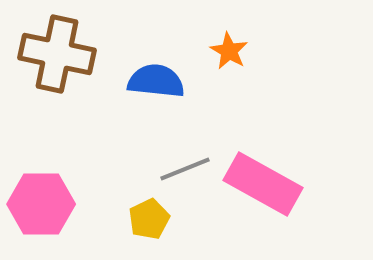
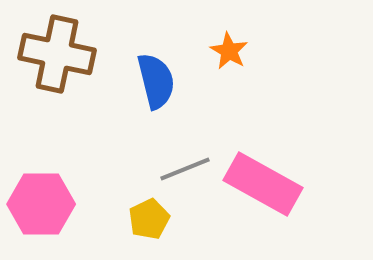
blue semicircle: rotated 70 degrees clockwise
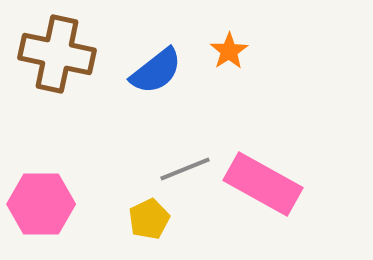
orange star: rotated 9 degrees clockwise
blue semicircle: moved 10 px up; rotated 66 degrees clockwise
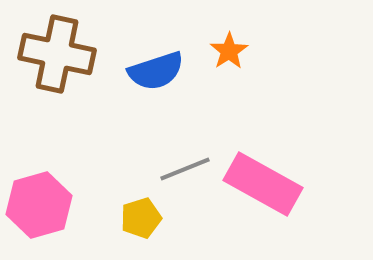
blue semicircle: rotated 20 degrees clockwise
pink hexagon: moved 2 px left, 1 px down; rotated 16 degrees counterclockwise
yellow pentagon: moved 8 px left, 1 px up; rotated 9 degrees clockwise
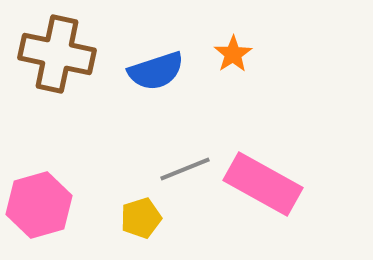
orange star: moved 4 px right, 3 px down
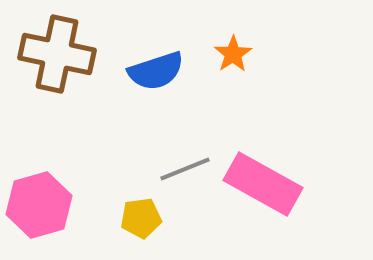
yellow pentagon: rotated 9 degrees clockwise
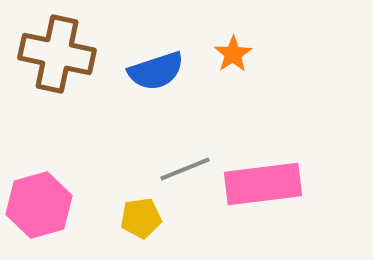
pink rectangle: rotated 36 degrees counterclockwise
